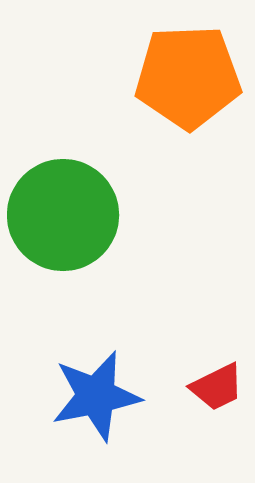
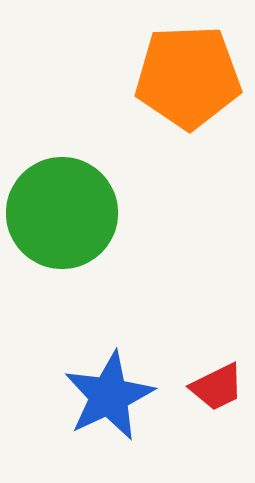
green circle: moved 1 px left, 2 px up
blue star: moved 13 px right; rotated 14 degrees counterclockwise
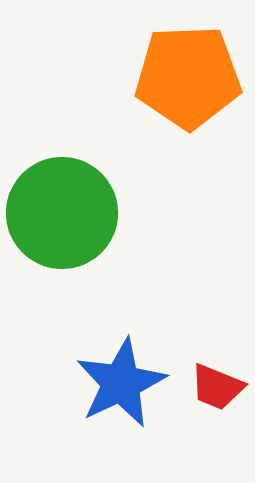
red trapezoid: rotated 48 degrees clockwise
blue star: moved 12 px right, 13 px up
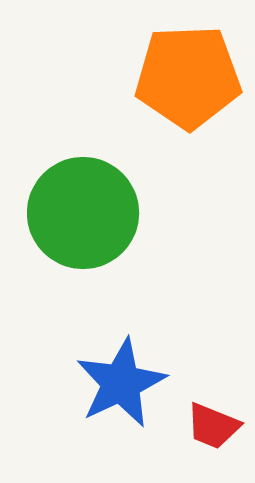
green circle: moved 21 px right
red trapezoid: moved 4 px left, 39 px down
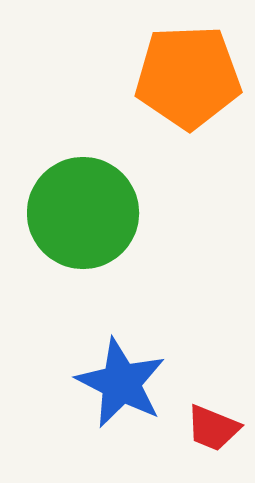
blue star: rotated 20 degrees counterclockwise
red trapezoid: moved 2 px down
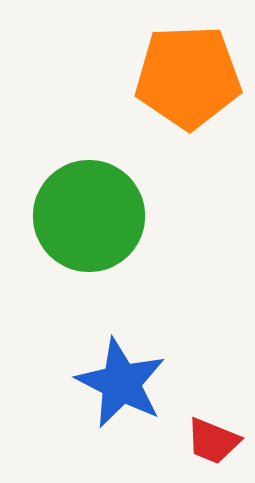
green circle: moved 6 px right, 3 px down
red trapezoid: moved 13 px down
